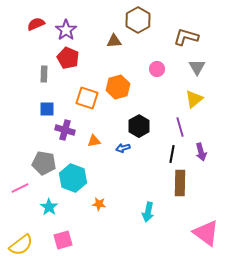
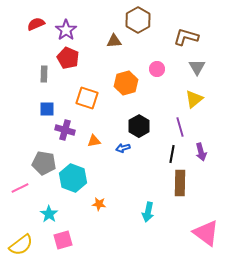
orange hexagon: moved 8 px right, 4 px up
cyan star: moved 7 px down
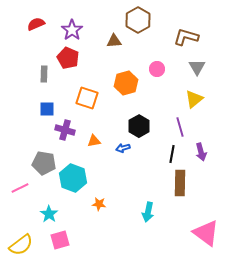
purple star: moved 6 px right
pink square: moved 3 px left
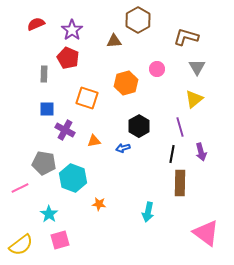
purple cross: rotated 12 degrees clockwise
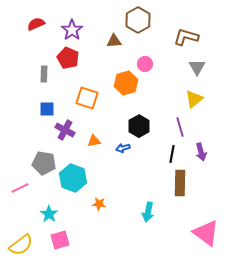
pink circle: moved 12 px left, 5 px up
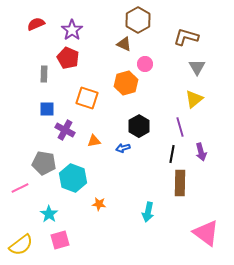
brown triangle: moved 10 px right, 3 px down; rotated 28 degrees clockwise
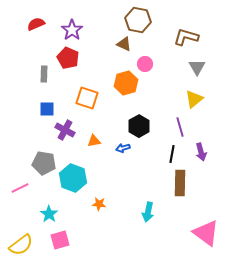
brown hexagon: rotated 20 degrees counterclockwise
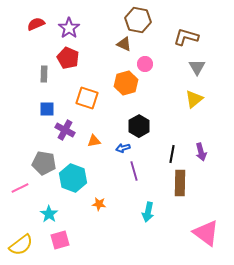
purple star: moved 3 px left, 2 px up
purple line: moved 46 px left, 44 px down
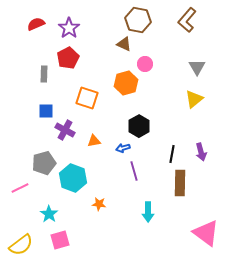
brown L-shape: moved 1 px right, 17 px up; rotated 65 degrees counterclockwise
red pentagon: rotated 20 degrees clockwise
blue square: moved 1 px left, 2 px down
gray pentagon: rotated 25 degrees counterclockwise
cyan arrow: rotated 12 degrees counterclockwise
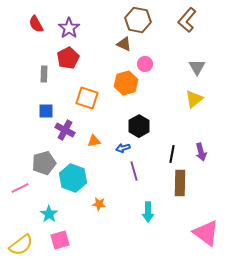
red semicircle: rotated 96 degrees counterclockwise
